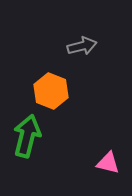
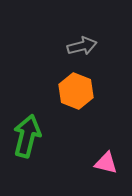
orange hexagon: moved 25 px right
pink triangle: moved 2 px left
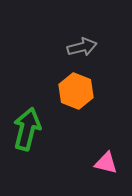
gray arrow: moved 1 px down
green arrow: moved 7 px up
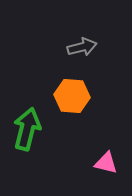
orange hexagon: moved 4 px left, 5 px down; rotated 16 degrees counterclockwise
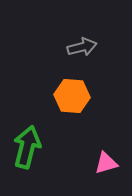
green arrow: moved 18 px down
pink triangle: rotated 30 degrees counterclockwise
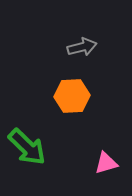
orange hexagon: rotated 8 degrees counterclockwise
green arrow: rotated 120 degrees clockwise
